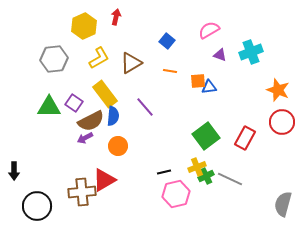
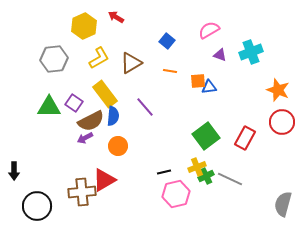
red arrow: rotated 70 degrees counterclockwise
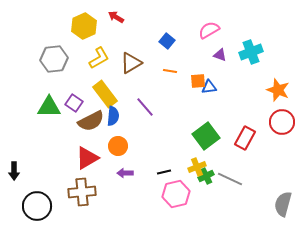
purple arrow: moved 40 px right, 35 px down; rotated 28 degrees clockwise
red triangle: moved 17 px left, 22 px up
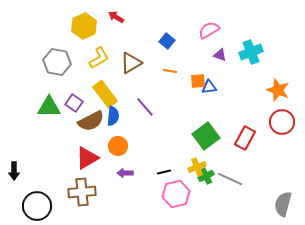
gray hexagon: moved 3 px right, 3 px down; rotated 16 degrees clockwise
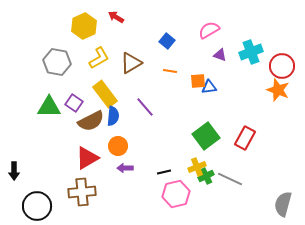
red circle: moved 56 px up
purple arrow: moved 5 px up
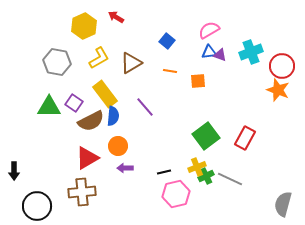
blue triangle: moved 35 px up
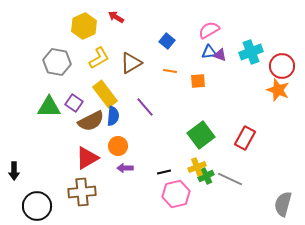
green square: moved 5 px left, 1 px up
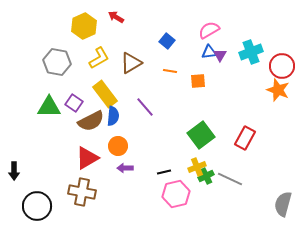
purple triangle: rotated 40 degrees clockwise
brown cross: rotated 16 degrees clockwise
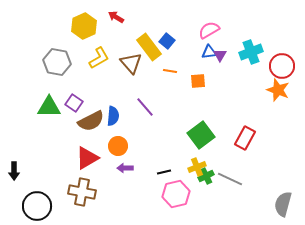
brown triangle: rotated 40 degrees counterclockwise
yellow rectangle: moved 44 px right, 47 px up
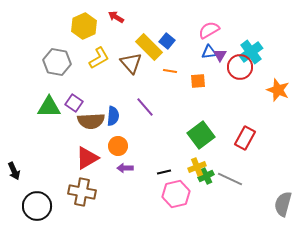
yellow rectangle: rotated 8 degrees counterclockwise
cyan cross: rotated 15 degrees counterclockwise
red circle: moved 42 px left, 1 px down
brown semicircle: rotated 24 degrees clockwise
black arrow: rotated 24 degrees counterclockwise
